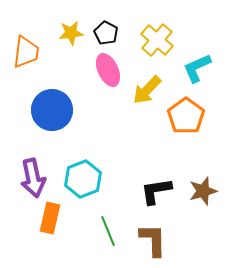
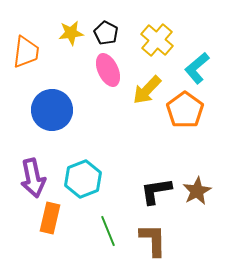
cyan L-shape: rotated 16 degrees counterclockwise
orange pentagon: moved 1 px left, 6 px up
brown star: moved 6 px left; rotated 12 degrees counterclockwise
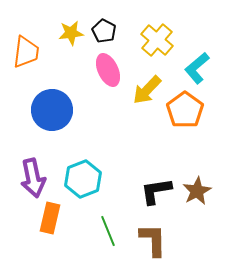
black pentagon: moved 2 px left, 2 px up
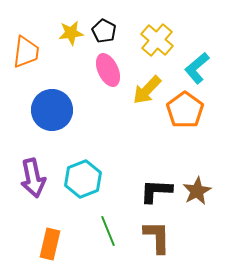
black L-shape: rotated 12 degrees clockwise
orange rectangle: moved 26 px down
brown L-shape: moved 4 px right, 3 px up
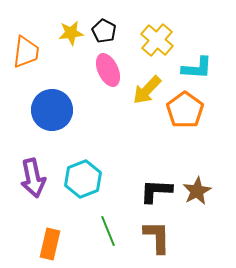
cyan L-shape: rotated 136 degrees counterclockwise
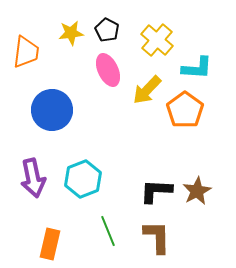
black pentagon: moved 3 px right, 1 px up
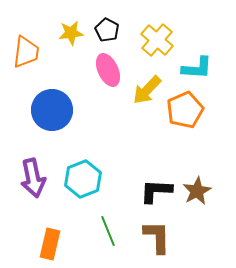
orange pentagon: rotated 12 degrees clockwise
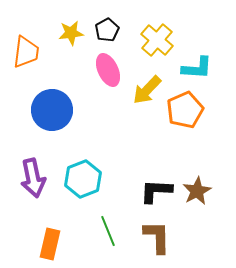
black pentagon: rotated 15 degrees clockwise
